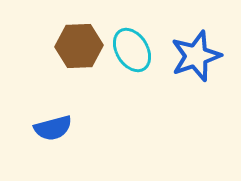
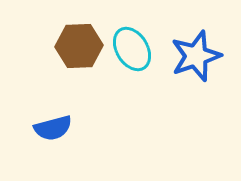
cyan ellipse: moved 1 px up
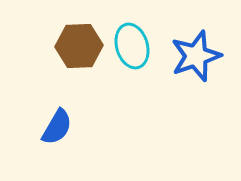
cyan ellipse: moved 3 px up; rotated 15 degrees clockwise
blue semicircle: moved 4 px right, 1 px up; rotated 45 degrees counterclockwise
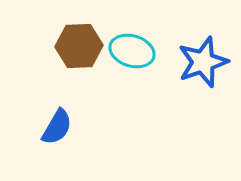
cyan ellipse: moved 5 px down; rotated 57 degrees counterclockwise
blue star: moved 7 px right, 6 px down
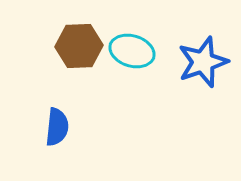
blue semicircle: rotated 24 degrees counterclockwise
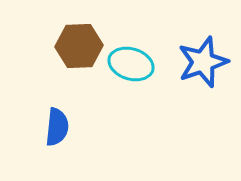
cyan ellipse: moved 1 px left, 13 px down
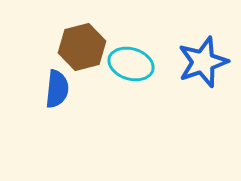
brown hexagon: moved 3 px right, 1 px down; rotated 12 degrees counterclockwise
blue semicircle: moved 38 px up
